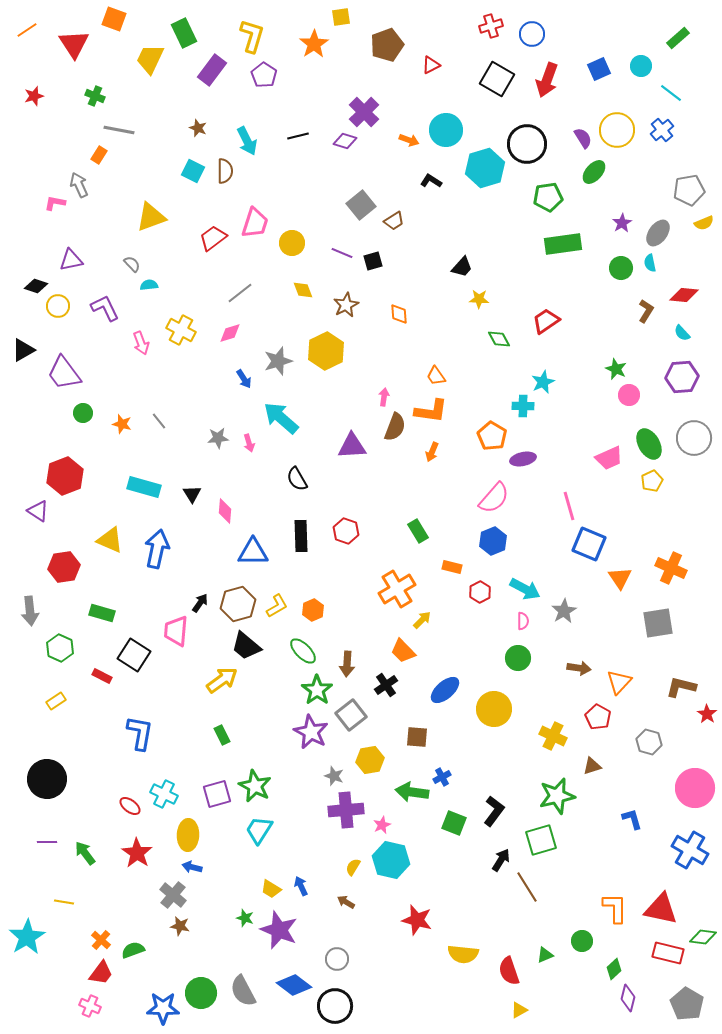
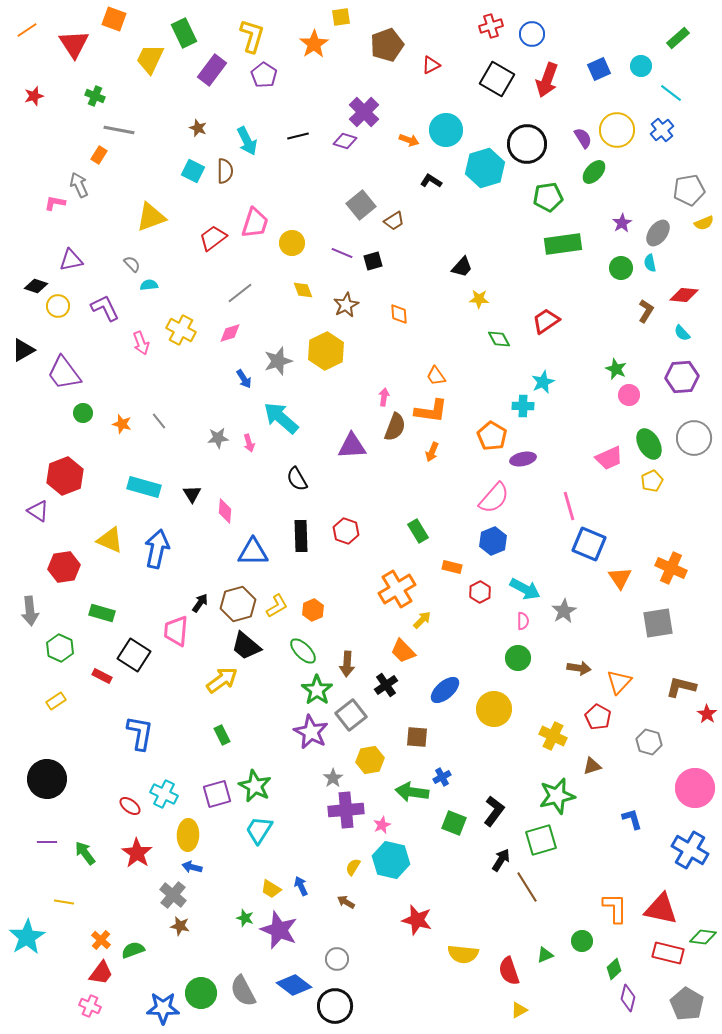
gray star at (334, 776): moved 1 px left, 2 px down; rotated 18 degrees clockwise
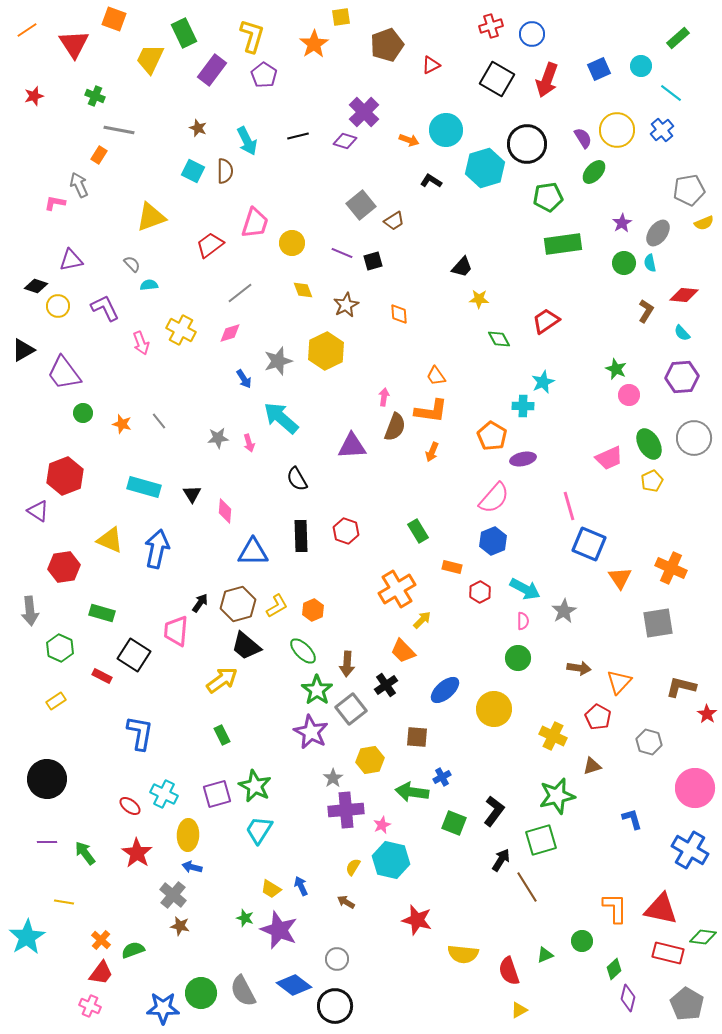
red trapezoid at (213, 238): moved 3 px left, 7 px down
green circle at (621, 268): moved 3 px right, 5 px up
gray square at (351, 715): moved 6 px up
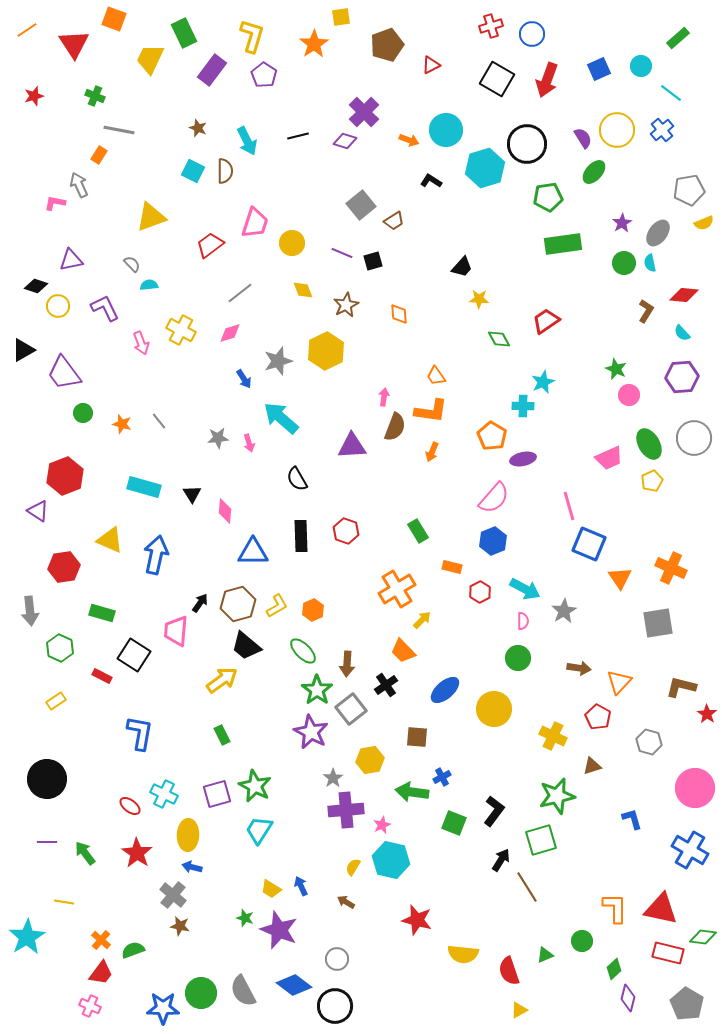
blue arrow at (157, 549): moved 1 px left, 6 px down
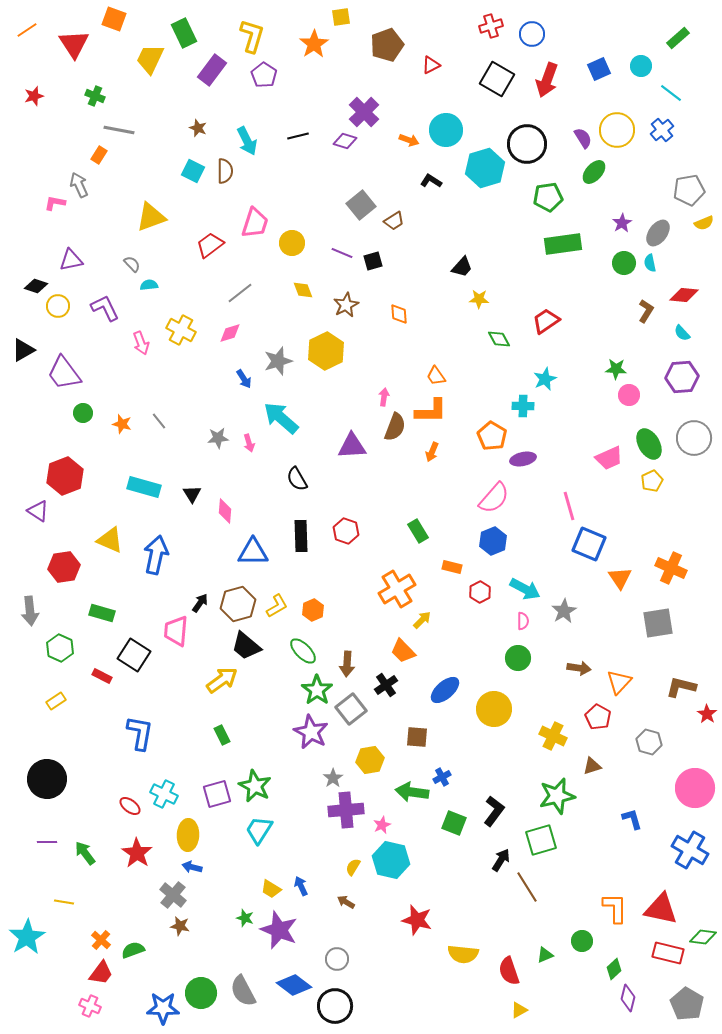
green star at (616, 369): rotated 20 degrees counterclockwise
cyan star at (543, 382): moved 2 px right, 3 px up
orange L-shape at (431, 411): rotated 8 degrees counterclockwise
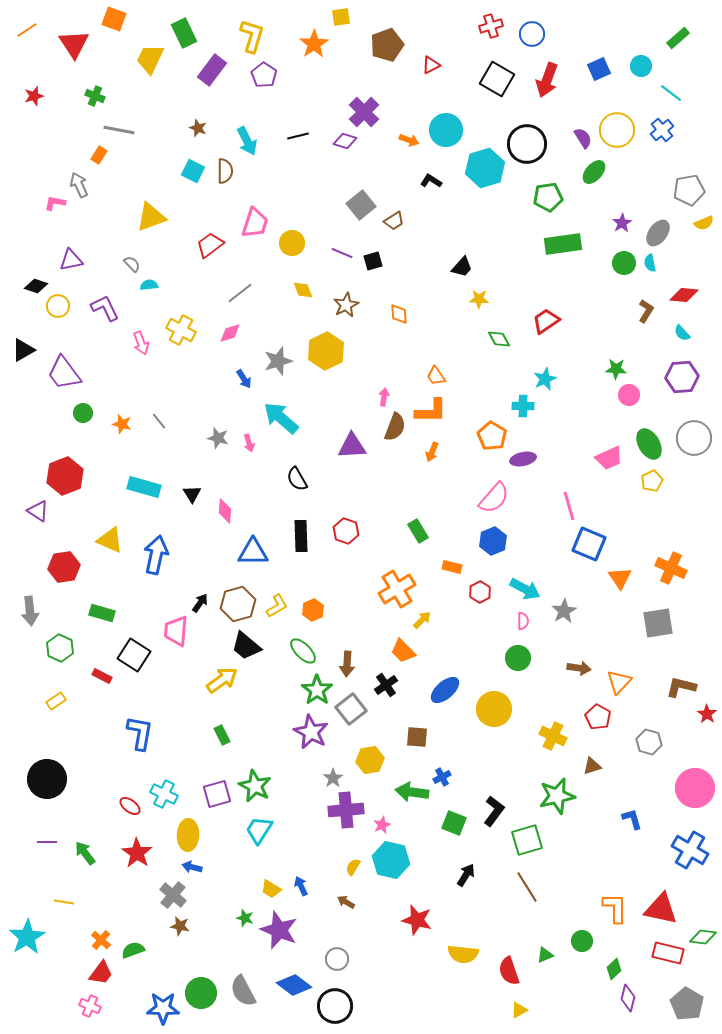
gray star at (218, 438): rotated 20 degrees clockwise
green square at (541, 840): moved 14 px left
black arrow at (501, 860): moved 35 px left, 15 px down
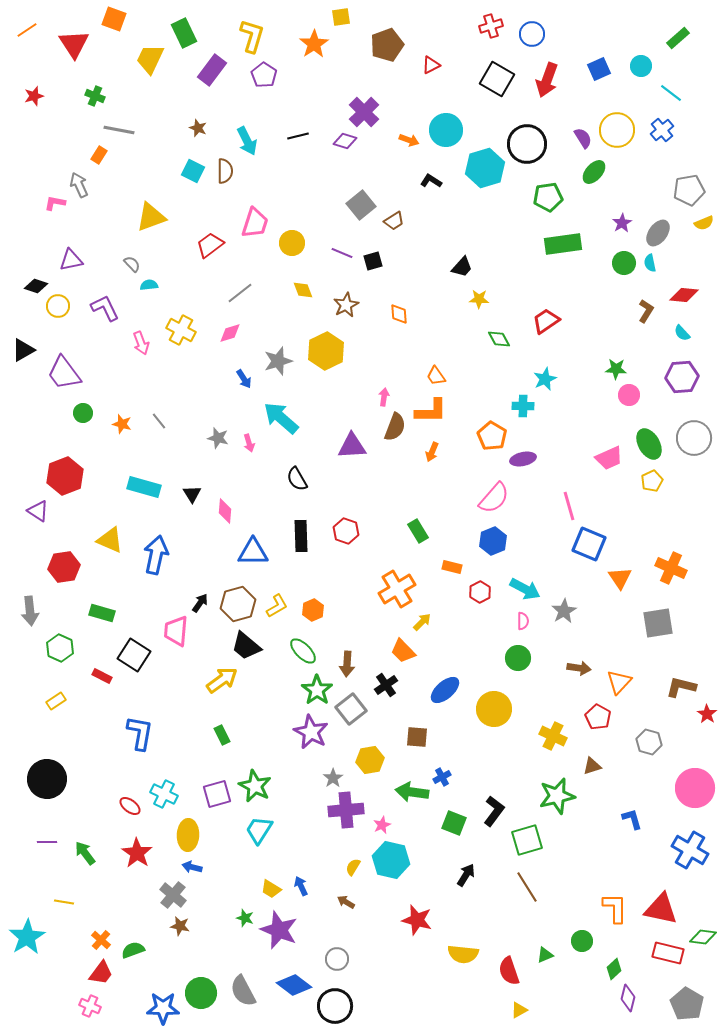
yellow arrow at (422, 620): moved 2 px down
